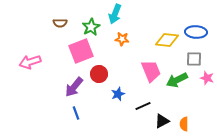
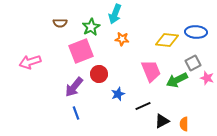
gray square: moved 1 px left, 4 px down; rotated 28 degrees counterclockwise
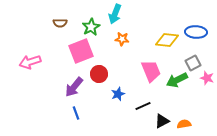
orange semicircle: rotated 80 degrees clockwise
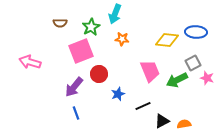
pink arrow: rotated 35 degrees clockwise
pink trapezoid: moved 1 px left
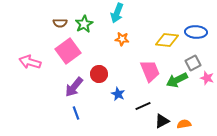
cyan arrow: moved 2 px right, 1 px up
green star: moved 7 px left, 3 px up
pink square: moved 13 px left; rotated 15 degrees counterclockwise
blue star: rotated 24 degrees counterclockwise
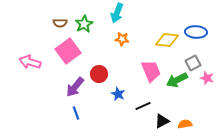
pink trapezoid: moved 1 px right
purple arrow: moved 1 px right
orange semicircle: moved 1 px right
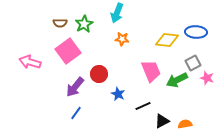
blue line: rotated 56 degrees clockwise
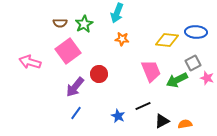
blue star: moved 22 px down
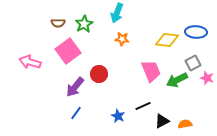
brown semicircle: moved 2 px left
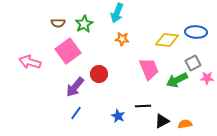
pink trapezoid: moved 2 px left, 2 px up
pink star: rotated 16 degrees counterclockwise
black line: rotated 21 degrees clockwise
